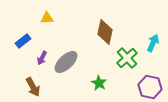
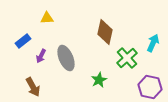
purple arrow: moved 1 px left, 2 px up
gray ellipse: moved 4 px up; rotated 70 degrees counterclockwise
green star: moved 3 px up; rotated 14 degrees clockwise
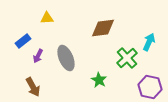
brown diamond: moved 2 px left, 4 px up; rotated 70 degrees clockwise
cyan arrow: moved 4 px left, 1 px up
purple arrow: moved 3 px left
green star: rotated 14 degrees counterclockwise
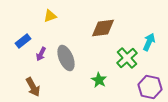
yellow triangle: moved 3 px right, 2 px up; rotated 16 degrees counterclockwise
purple arrow: moved 3 px right, 2 px up
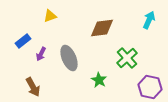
brown diamond: moved 1 px left
cyan arrow: moved 22 px up
gray ellipse: moved 3 px right
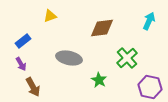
cyan arrow: moved 1 px down
purple arrow: moved 20 px left, 10 px down; rotated 56 degrees counterclockwise
gray ellipse: rotated 55 degrees counterclockwise
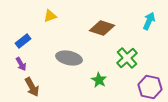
brown diamond: rotated 25 degrees clockwise
brown arrow: moved 1 px left
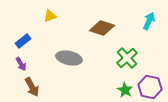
green star: moved 26 px right, 10 px down
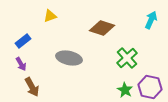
cyan arrow: moved 2 px right, 1 px up
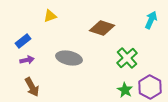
purple arrow: moved 6 px right, 4 px up; rotated 72 degrees counterclockwise
purple hexagon: rotated 15 degrees clockwise
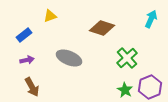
cyan arrow: moved 1 px up
blue rectangle: moved 1 px right, 6 px up
gray ellipse: rotated 10 degrees clockwise
purple hexagon: rotated 10 degrees clockwise
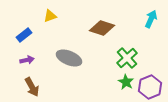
green star: moved 1 px right, 8 px up
